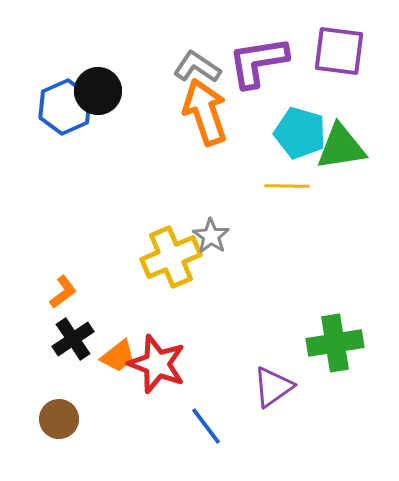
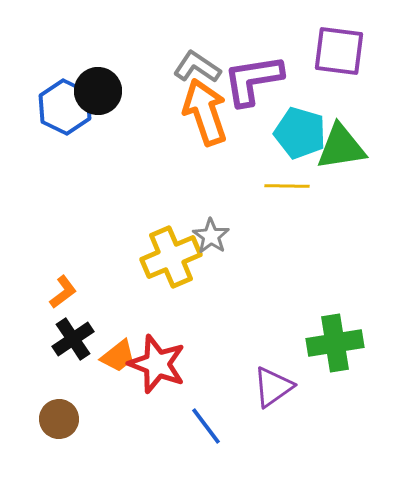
purple L-shape: moved 5 px left, 18 px down
blue hexagon: rotated 10 degrees counterclockwise
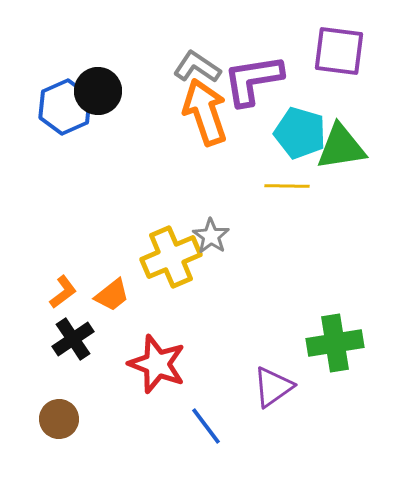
blue hexagon: rotated 10 degrees clockwise
orange trapezoid: moved 6 px left, 61 px up
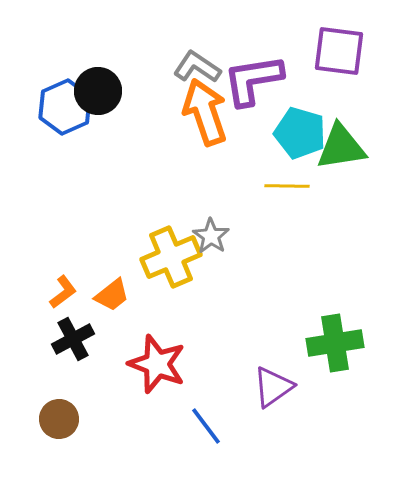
black cross: rotated 6 degrees clockwise
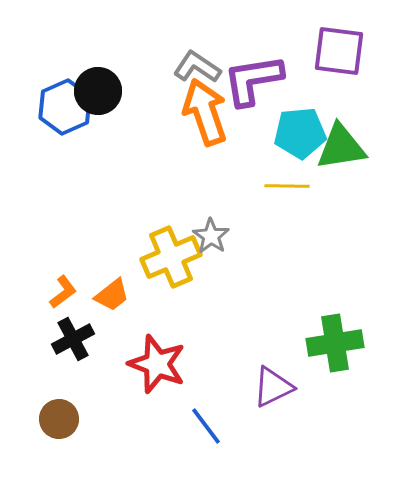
cyan pentagon: rotated 21 degrees counterclockwise
purple triangle: rotated 9 degrees clockwise
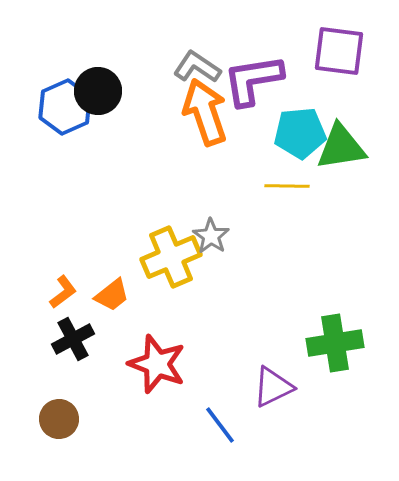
blue line: moved 14 px right, 1 px up
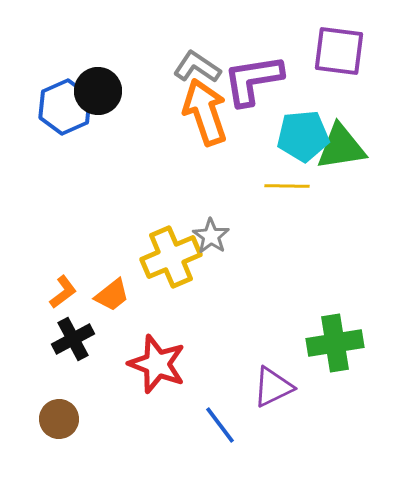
cyan pentagon: moved 3 px right, 3 px down
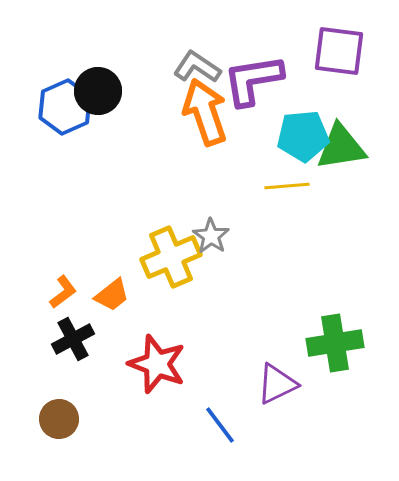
yellow line: rotated 6 degrees counterclockwise
purple triangle: moved 4 px right, 3 px up
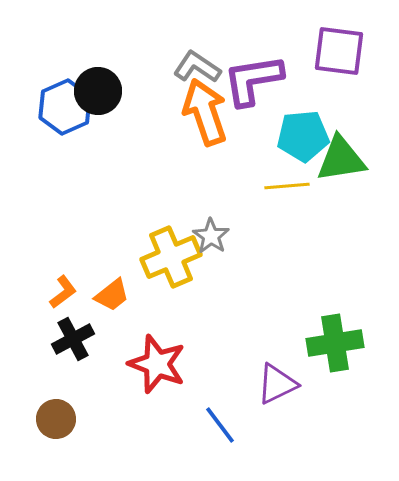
green triangle: moved 12 px down
brown circle: moved 3 px left
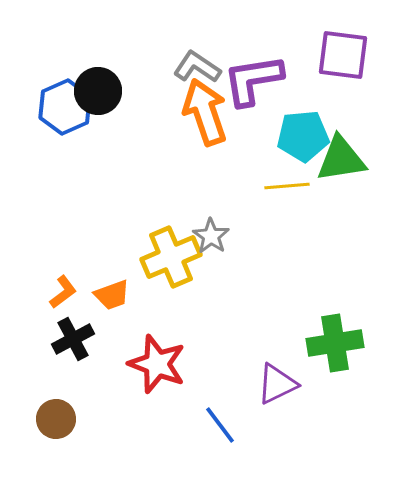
purple square: moved 4 px right, 4 px down
orange trapezoid: rotated 18 degrees clockwise
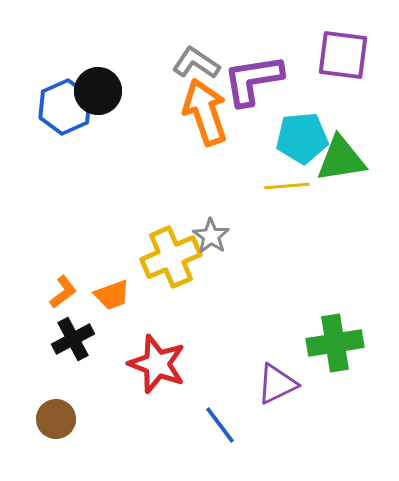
gray L-shape: moved 1 px left, 4 px up
cyan pentagon: moved 1 px left, 2 px down
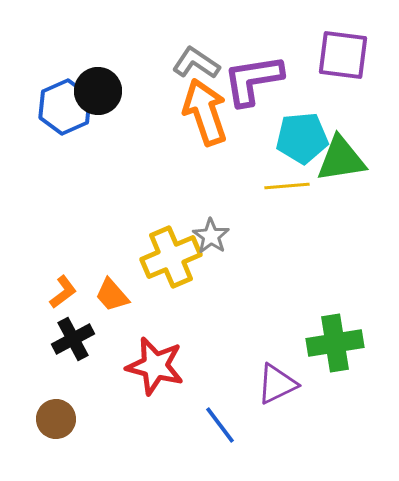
orange trapezoid: rotated 69 degrees clockwise
red star: moved 2 px left, 2 px down; rotated 6 degrees counterclockwise
